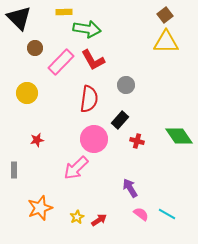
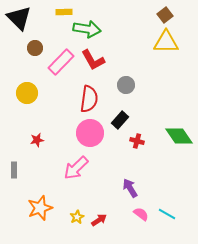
pink circle: moved 4 px left, 6 px up
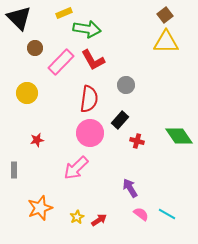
yellow rectangle: moved 1 px down; rotated 21 degrees counterclockwise
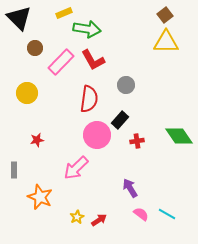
pink circle: moved 7 px right, 2 px down
red cross: rotated 24 degrees counterclockwise
orange star: moved 11 px up; rotated 30 degrees counterclockwise
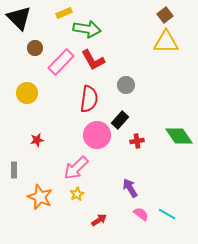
yellow star: moved 23 px up
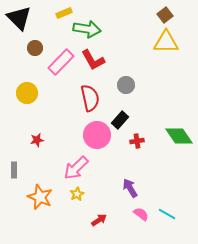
red semicircle: moved 1 px right, 1 px up; rotated 20 degrees counterclockwise
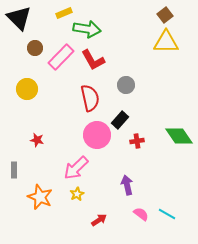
pink rectangle: moved 5 px up
yellow circle: moved 4 px up
red star: rotated 24 degrees clockwise
purple arrow: moved 3 px left, 3 px up; rotated 18 degrees clockwise
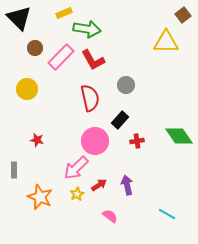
brown square: moved 18 px right
pink circle: moved 2 px left, 6 px down
pink semicircle: moved 31 px left, 2 px down
red arrow: moved 35 px up
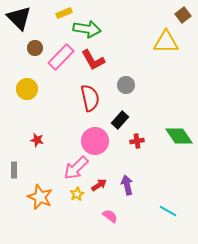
cyan line: moved 1 px right, 3 px up
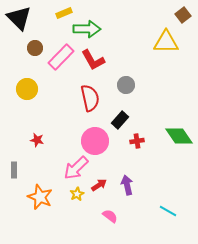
green arrow: rotated 8 degrees counterclockwise
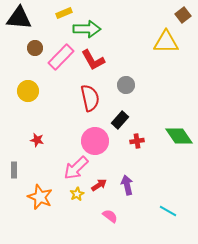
black triangle: rotated 40 degrees counterclockwise
yellow circle: moved 1 px right, 2 px down
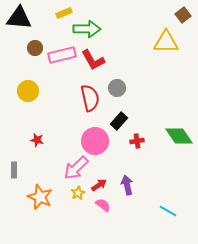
pink rectangle: moved 1 px right, 2 px up; rotated 32 degrees clockwise
gray circle: moved 9 px left, 3 px down
black rectangle: moved 1 px left, 1 px down
yellow star: moved 1 px right, 1 px up
pink semicircle: moved 7 px left, 11 px up
